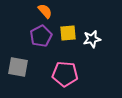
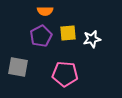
orange semicircle: rotated 133 degrees clockwise
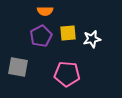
pink pentagon: moved 2 px right
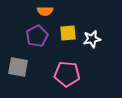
purple pentagon: moved 4 px left
